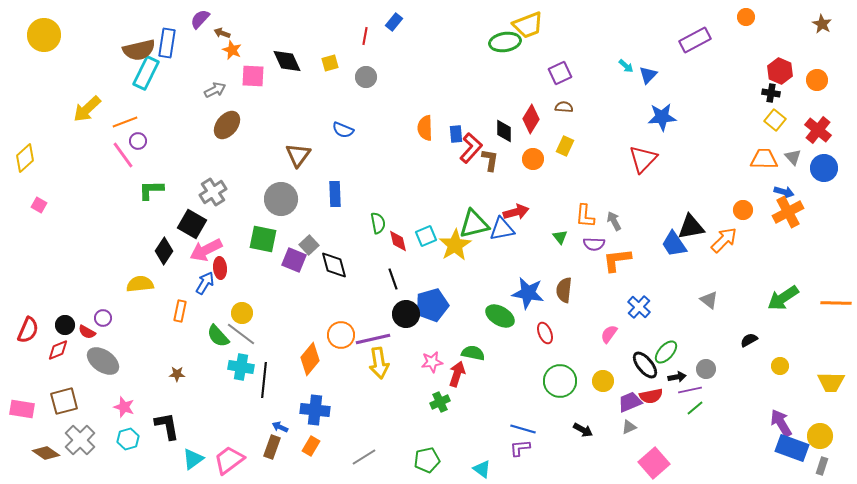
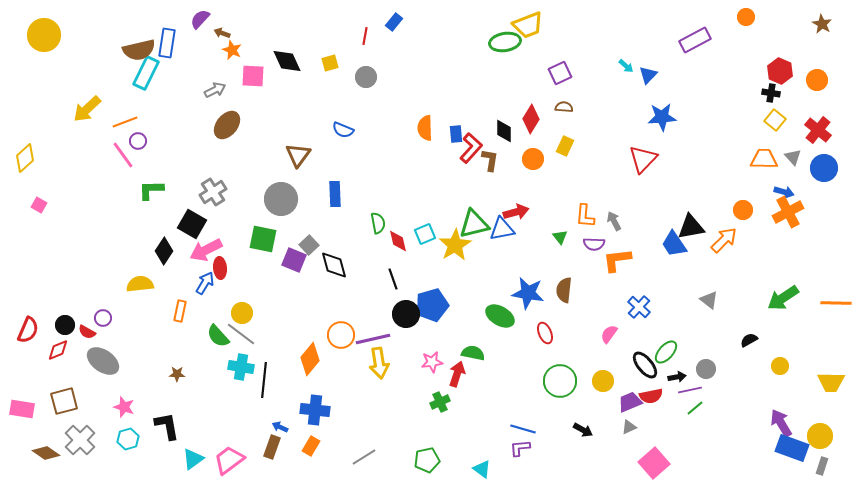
cyan square at (426, 236): moved 1 px left, 2 px up
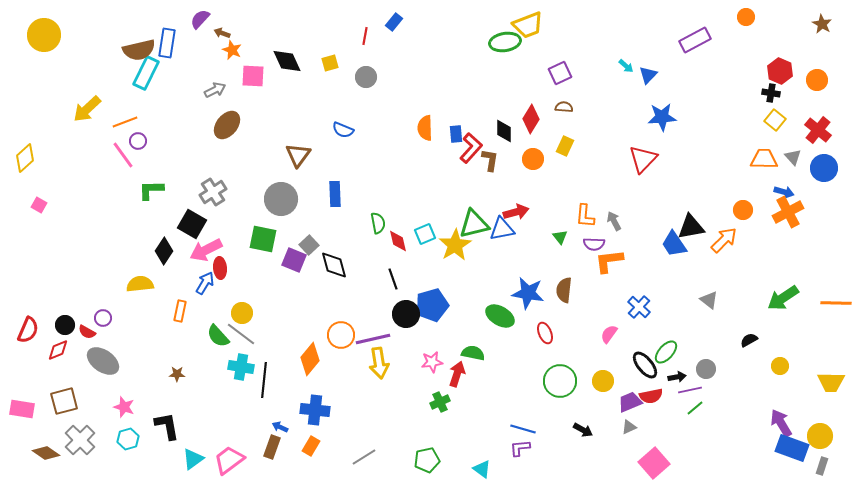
orange L-shape at (617, 260): moved 8 px left, 1 px down
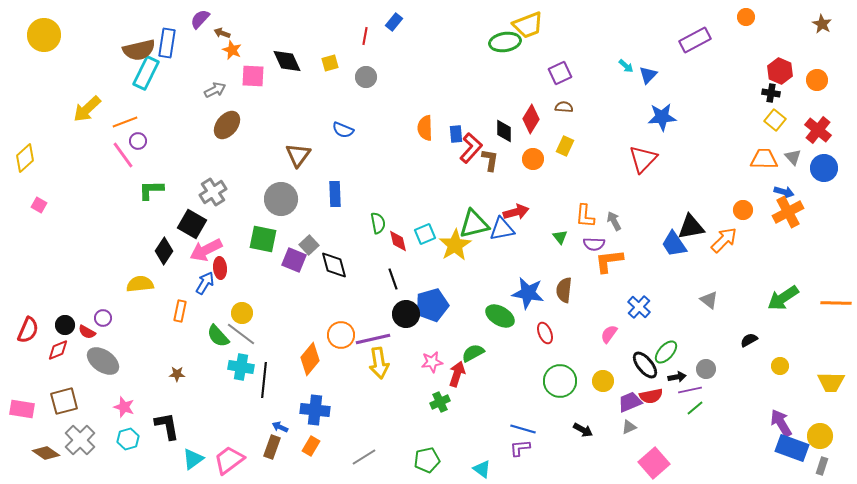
green semicircle at (473, 353): rotated 40 degrees counterclockwise
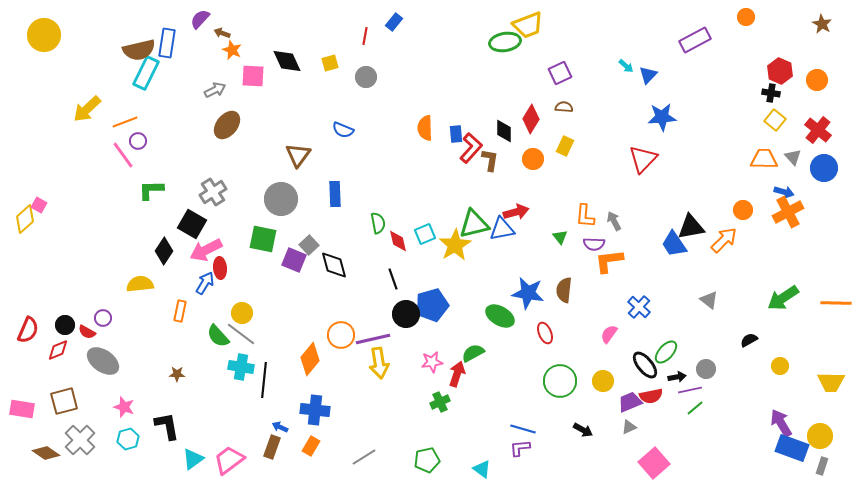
yellow diamond at (25, 158): moved 61 px down
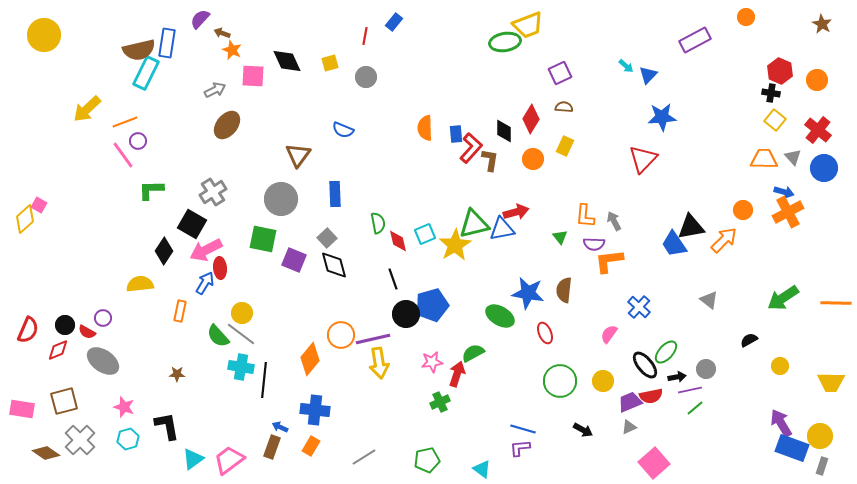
gray square at (309, 245): moved 18 px right, 7 px up
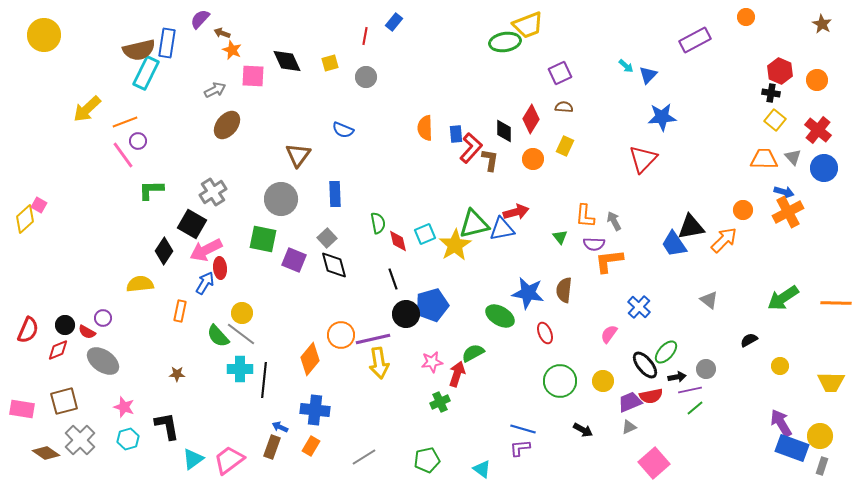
cyan cross at (241, 367): moved 1 px left, 2 px down; rotated 10 degrees counterclockwise
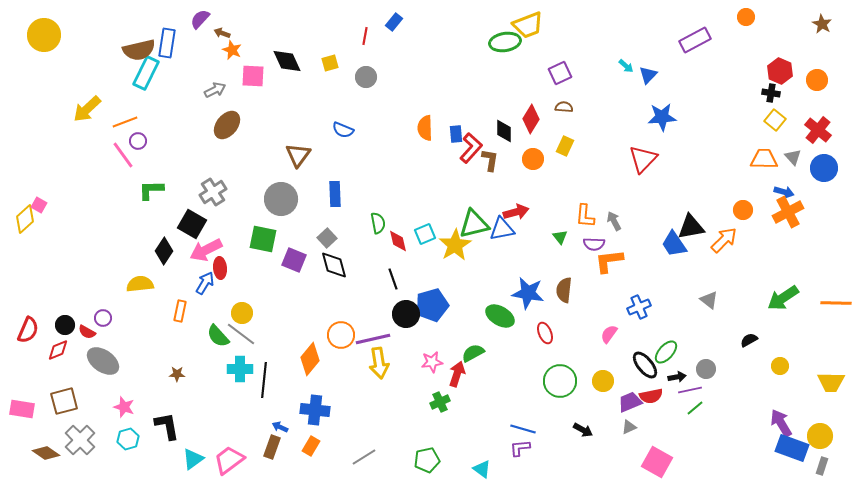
blue cross at (639, 307): rotated 25 degrees clockwise
pink square at (654, 463): moved 3 px right, 1 px up; rotated 20 degrees counterclockwise
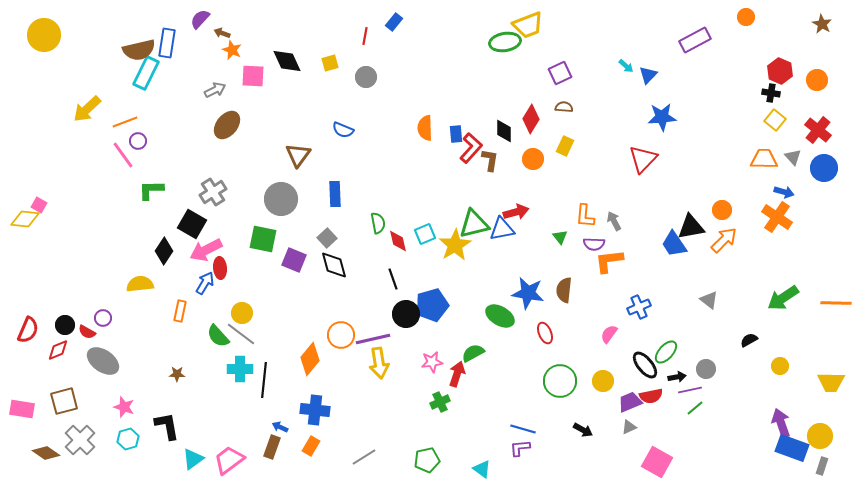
orange circle at (743, 210): moved 21 px left
orange cross at (788, 212): moved 11 px left, 5 px down; rotated 28 degrees counterclockwise
yellow diamond at (25, 219): rotated 48 degrees clockwise
purple arrow at (781, 423): rotated 12 degrees clockwise
